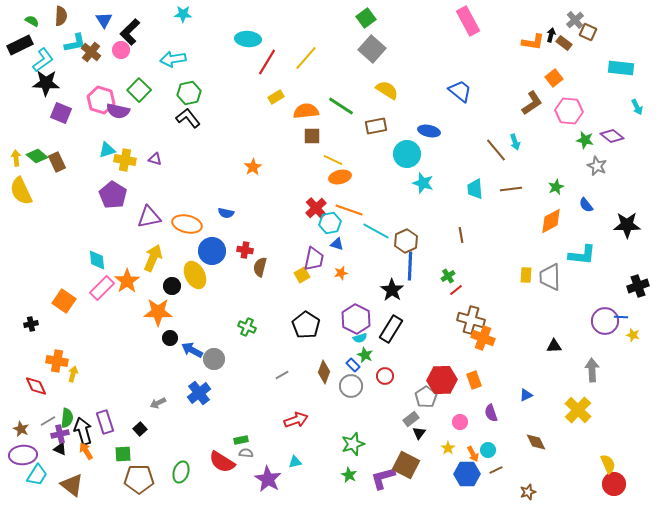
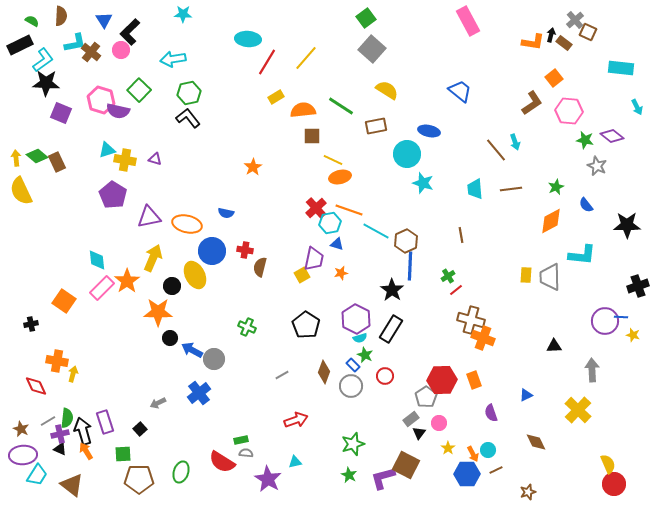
orange semicircle at (306, 111): moved 3 px left, 1 px up
pink circle at (460, 422): moved 21 px left, 1 px down
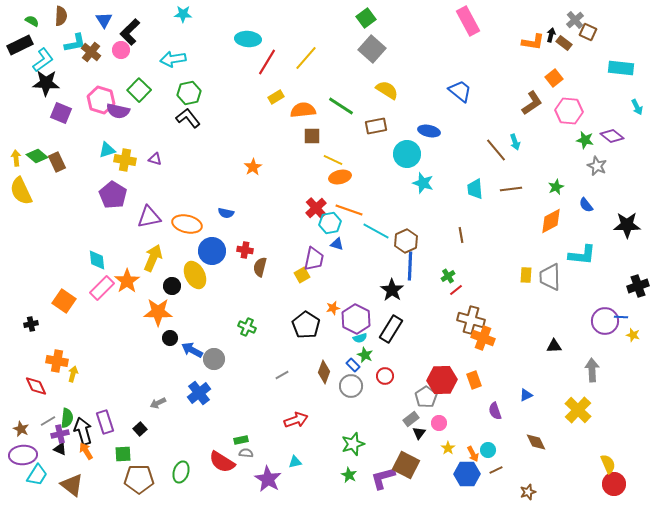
orange star at (341, 273): moved 8 px left, 35 px down
purple semicircle at (491, 413): moved 4 px right, 2 px up
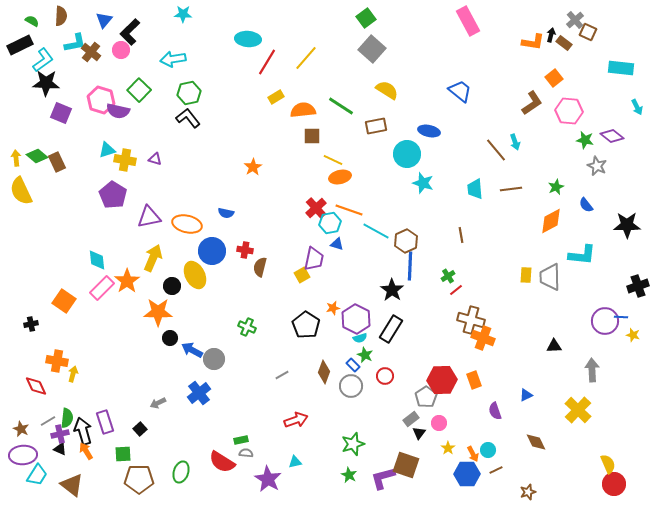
blue triangle at (104, 20): rotated 12 degrees clockwise
brown square at (406, 465): rotated 8 degrees counterclockwise
